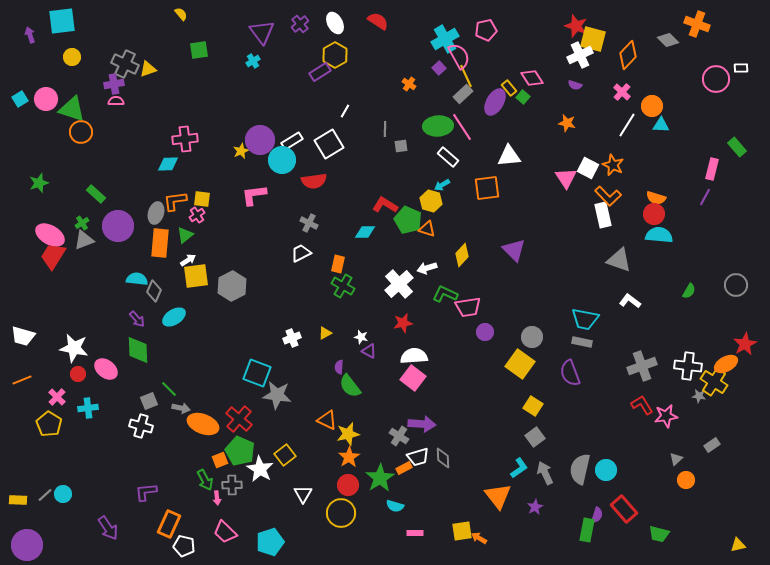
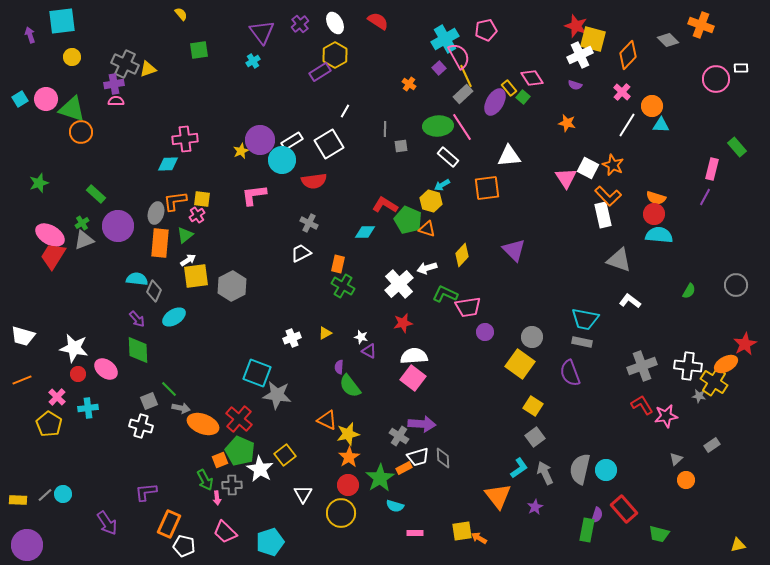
orange cross at (697, 24): moved 4 px right, 1 px down
purple arrow at (108, 528): moved 1 px left, 5 px up
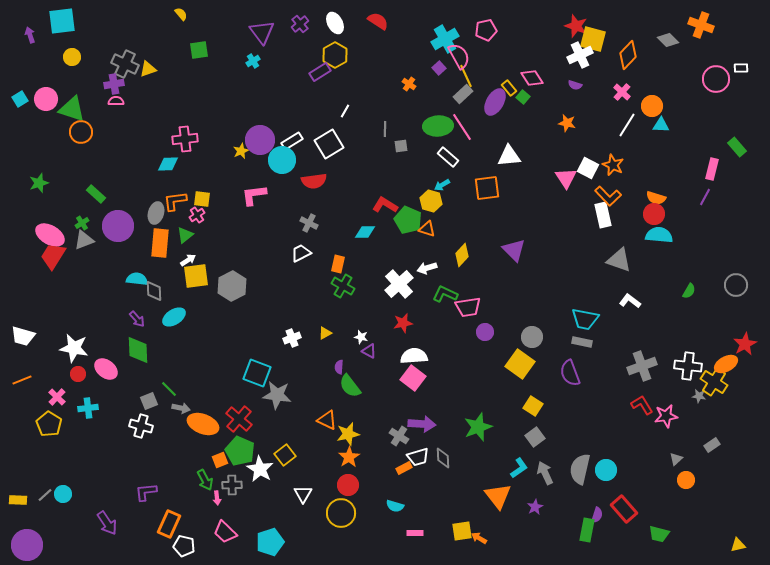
gray diamond at (154, 291): rotated 25 degrees counterclockwise
green star at (380, 478): moved 98 px right, 51 px up; rotated 12 degrees clockwise
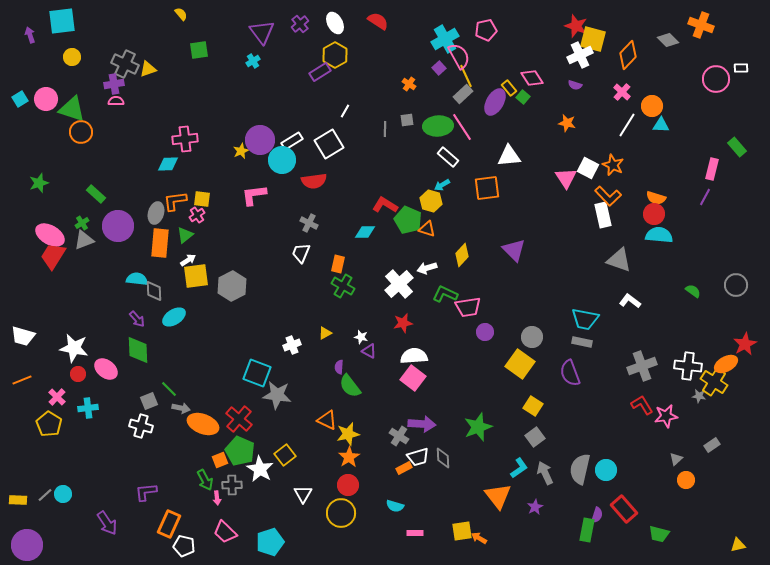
gray square at (401, 146): moved 6 px right, 26 px up
white trapezoid at (301, 253): rotated 40 degrees counterclockwise
green semicircle at (689, 291): moved 4 px right; rotated 84 degrees counterclockwise
white cross at (292, 338): moved 7 px down
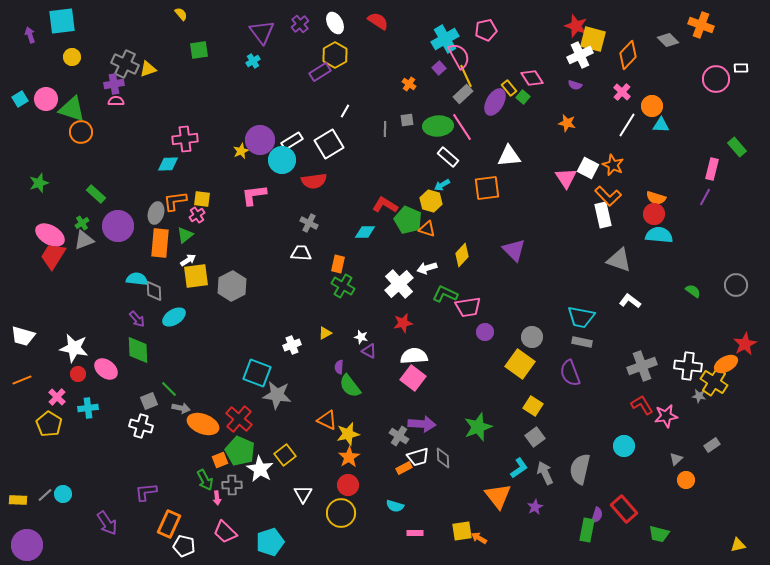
white trapezoid at (301, 253): rotated 70 degrees clockwise
cyan trapezoid at (585, 319): moved 4 px left, 2 px up
cyan circle at (606, 470): moved 18 px right, 24 px up
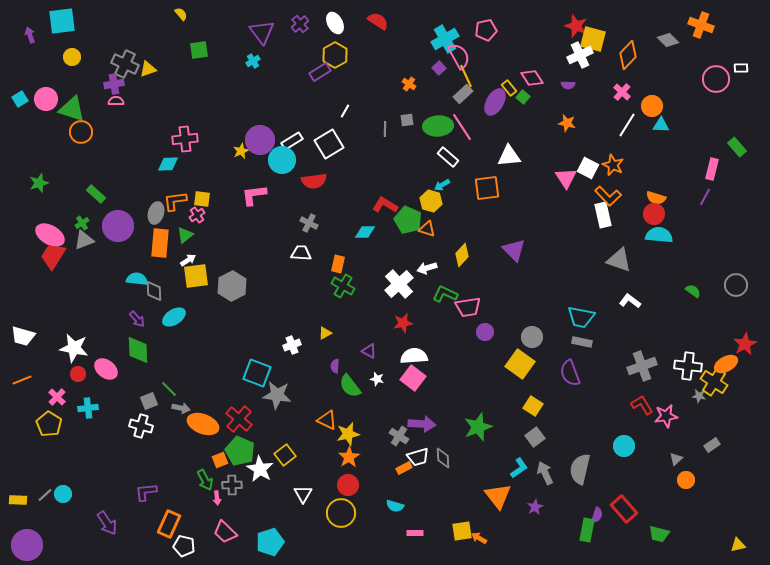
purple semicircle at (575, 85): moved 7 px left; rotated 16 degrees counterclockwise
white star at (361, 337): moved 16 px right, 42 px down
purple semicircle at (339, 367): moved 4 px left, 1 px up
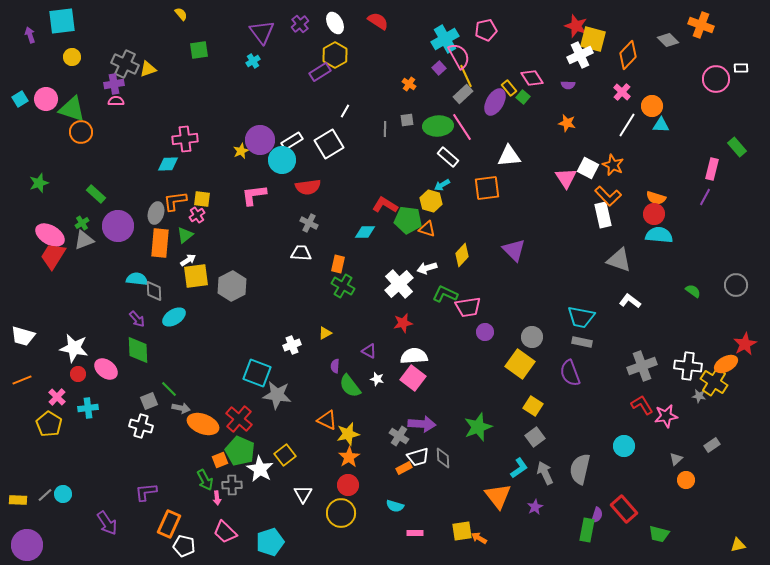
red semicircle at (314, 181): moved 6 px left, 6 px down
green pentagon at (408, 220): rotated 16 degrees counterclockwise
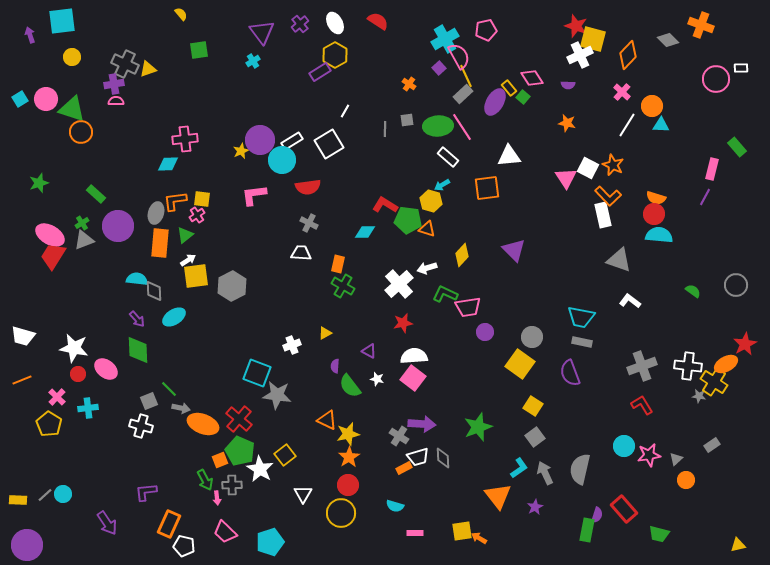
pink star at (666, 416): moved 17 px left, 39 px down
